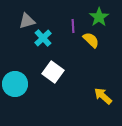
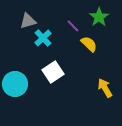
gray triangle: moved 1 px right
purple line: rotated 40 degrees counterclockwise
yellow semicircle: moved 2 px left, 4 px down
white square: rotated 20 degrees clockwise
yellow arrow: moved 2 px right, 8 px up; rotated 18 degrees clockwise
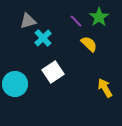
purple line: moved 3 px right, 5 px up
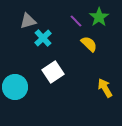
cyan circle: moved 3 px down
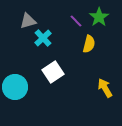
yellow semicircle: rotated 60 degrees clockwise
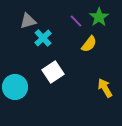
yellow semicircle: rotated 24 degrees clockwise
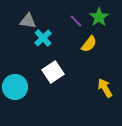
gray triangle: rotated 24 degrees clockwise
